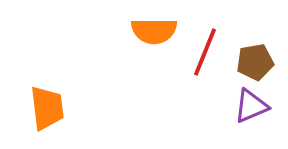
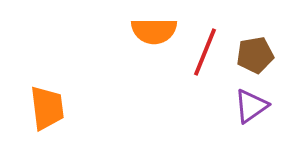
brown pentagon: moved 7 px up
purple triangle: rotated 12 degrees counterclockwise
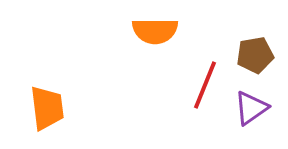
orange semicircle: moved 1 px right
red line: moved 33 px down
purple triangle: moved 2 px down
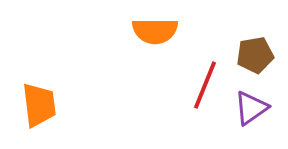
orange trapezoid: moved 8 px left, 3 px up
